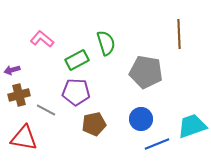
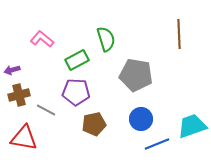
green semicircle: moved 4 px up
gray pentagon: moved 10 px left, 3 px down
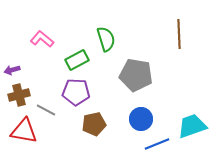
red triangle: moved 7 px up
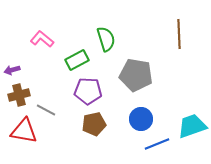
purple pentagon: moved 12 px right, 1 px up
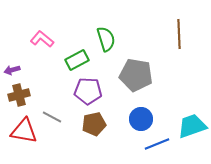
gray line: moved 6 px right, 7 px down
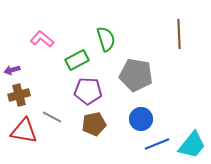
cyan trapezoid: moved 19 px down; rotated 148 degrees clockwise
